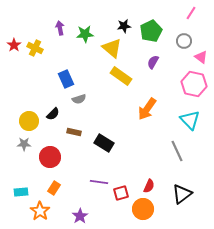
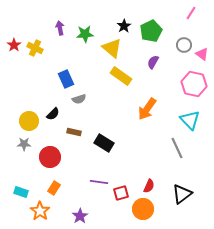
black star: rotated 24 degrees counterclockwise
gray circle: moved 4 px down
pink triangle: moved 1 px right, 3 px up
gray line: moved 3 px up
cyan rectangle: rotated 24 degrees clockwise
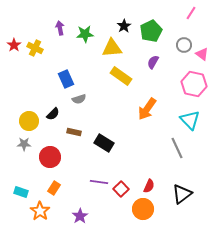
yellow triangle: rotated 45 degrees counterclockwise
red square: moved 4 px up; rotated 28 degrees counterclockwise
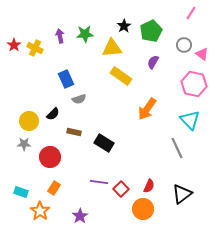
purple arrow: moved 8 px down
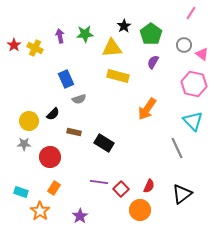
green pentagon: moved 3 px down; rotated 10 degrees counterclockwise
yellow rectangle: moved 3 px left; rotated 20 degrees counterclockwise
cyan triangle: moved 3 px right, 1 px down
orange circle: moved 3 px left, 1 px down
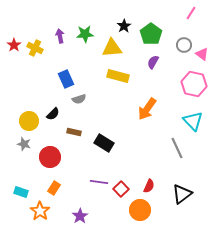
gray star: rotated 16 degrees clockwise
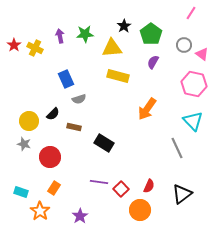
brown rectangle: moved 5 px up
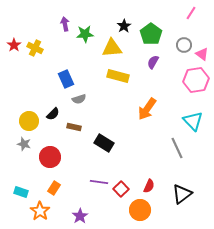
purple arrow: moved 5 px right, 12 px up
pink hexagon: moved 2 px right, 4 px up; rotated 20 degrees counterclockwise
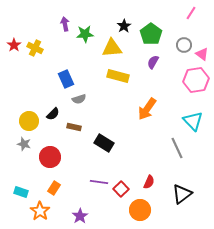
red semicircle: moved 4 px up
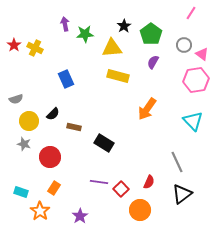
gray semicircle: moved 63 px left
gray line: moved 14 px down
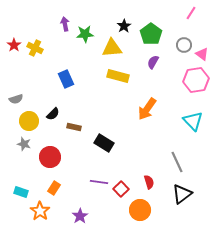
red semicircle: rotated 40 degrees counterclockwise
